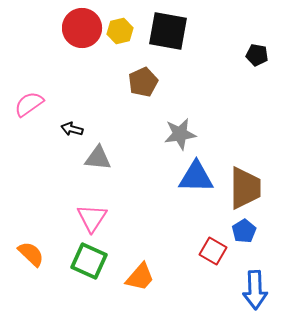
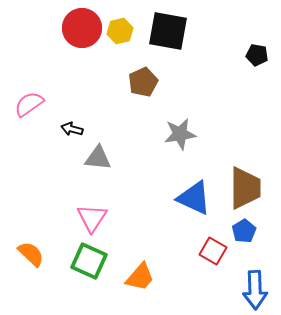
blue triangle: moved 2 px left, 21 px down; rotated 24 degrees clockwise
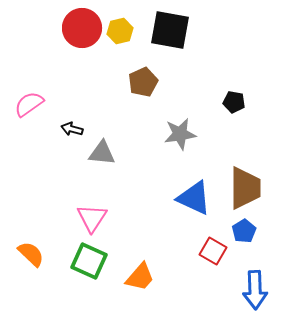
black square: moved 2 px right, 1 px up
black pentagon: moved 23 px left, 47 px down
gray triangle: moved 4 px right, 5 px up
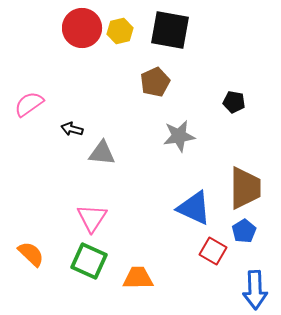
brown pentagon: moved 12 px right
gray star: moved 1 px left, 2 px down
blue triangle: moved 10 px down
orange trapezoid: moved 2 px left, 1 px down; rotated 132 degrees counterclockwise
